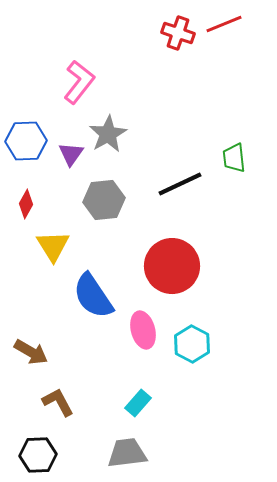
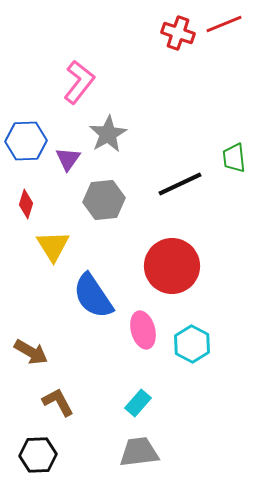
purple triangle: moved 3 px left, 5 px down
red diamond: rotated 12 degrees counterclockwise
gray trapezoid: moved 12 px right, 1 px up
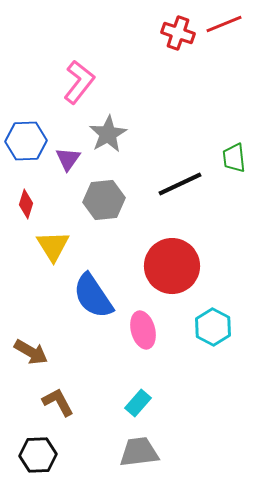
cyan hexagon: moved 21 px right, 17 px up
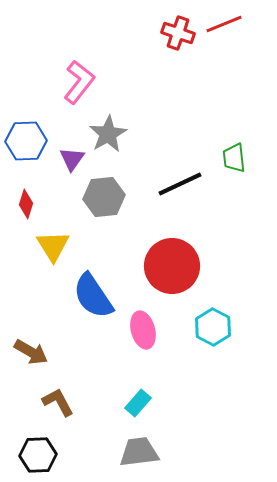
purple triangle: moved 4 px right
gray hexagon: moved 3 px up
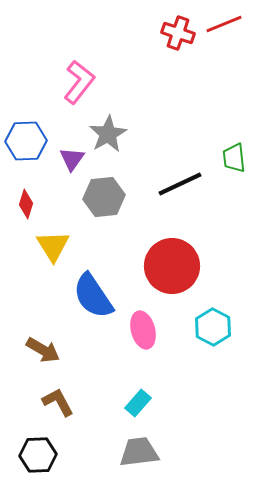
brown arrow: moved 12 px right, 2 px up
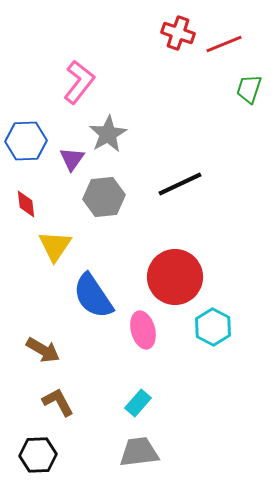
red line: moved 20 px down
green trapezoid: moved 15 px right, 69 px up; rotated 24 degrees clockwise
red diamond: rotated 24 degrees counterclockwise
yellow triangle: moved 2 px right; rotated 6 degrees clockwise
red circle: moved 3 px right, 11 px down
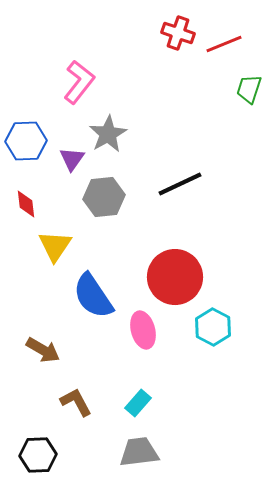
brown L-shape: moved 18 px right
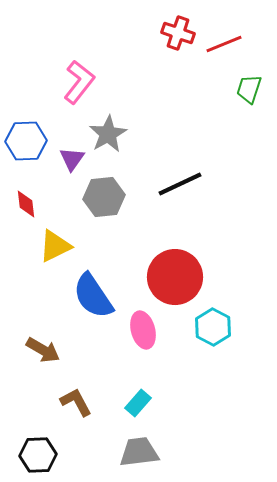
yellow triangle: rotated 30 degrees clockwise
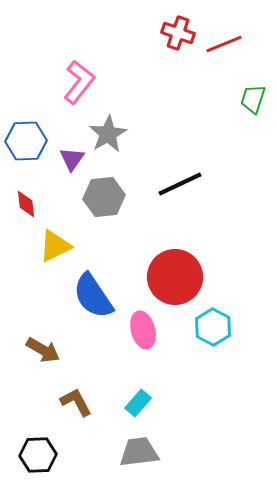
green trapezoid: moved 4 px right, 10 px down
